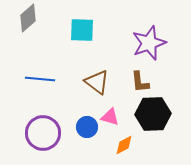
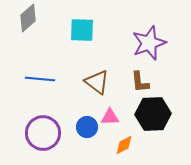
pink triangle: rotated 18 degrees counterclockwise
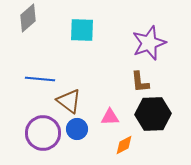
brown triangle: moved 28 px left, 19 px down
blue circle: moved 10 px left, 2 px down
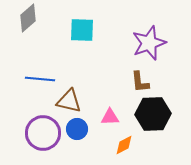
brown triangle: rotated 24 degrees counterclockwise
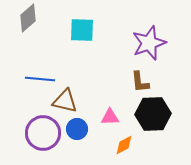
brown triangle: moved 4 px left
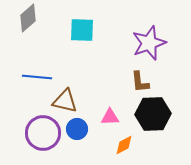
blue line: moved 3 px left, 2 px up
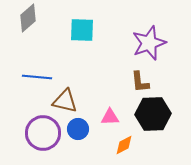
blue circle: moved 1 px right
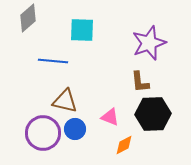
blue line: moved 16 px right, 16 px up
pink triangle: rotated 24 degrees clockwise
blue circle: moved 3 px left
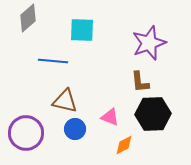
purple circle: moved 17 px left
